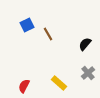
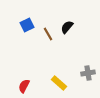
black semicircle: moved 18 px left, 17 px up
gray cross: rotated 32 degrees clockwise
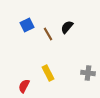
gray cross: rotated 16 degrees clockwise
yellow rectangle: moved 11 px left, 10 px up; rotated 21 degrees clockwise
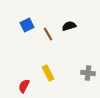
black semicircle: moved 2 px right, 1 px up; rotated 32 degrees clockwise
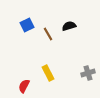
gray cross: rotated 24 degrees counterclockwise
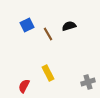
gray cross: moved 9 px down
